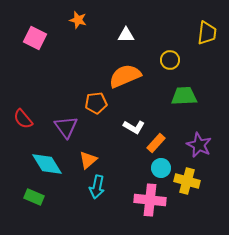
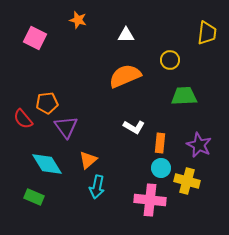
orange pentagon: moved 49 px left
orange rectangle: moved 4 px right; rotated 36 degrees counterclockwise
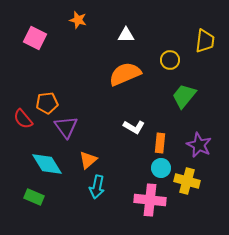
yellow trapezoid: moved 2 px left, 8 px down
orange semicircle: moved 2 px up
green trapezoid: rotated 48 degrees counterclockwise
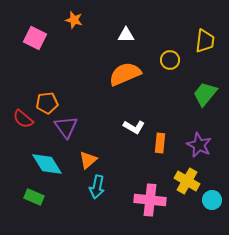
orange star: moved 4 px left
green trapezoid: moved 21 px right, 2 px up
red semicircle: rotated 10 degrees counterclockwise
cyan circle: moved 51 px right, 32 px down
yellow cross: rotated 15 degrees clockwise
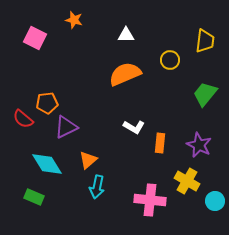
purple triangle: rotated 40 degrees clockwise
cyan circle: moved 3 px right, 1 px down
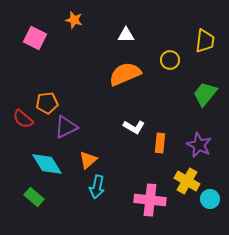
green rectangle: rotated 18 degrees clockwise
cyan circle: moved 5 px left, 2 px up
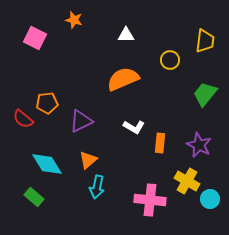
orange semicircle: moved 2 px left, 5 px down
purple triangle: moved 15 px right, 6 px up
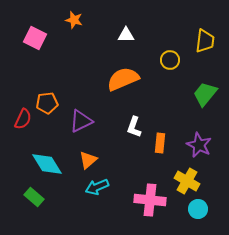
red semicircle: rotated 105 degrees counterclockwise
white L-shape: rotated 80 degrees clockwise
cyan arrow: rotated 55 degrees clockwise
cyan circle: moved 12 px left, 10 px down
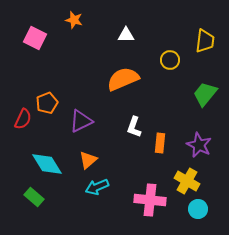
orange pentagon: rotated 15 degrees counterclockwise
